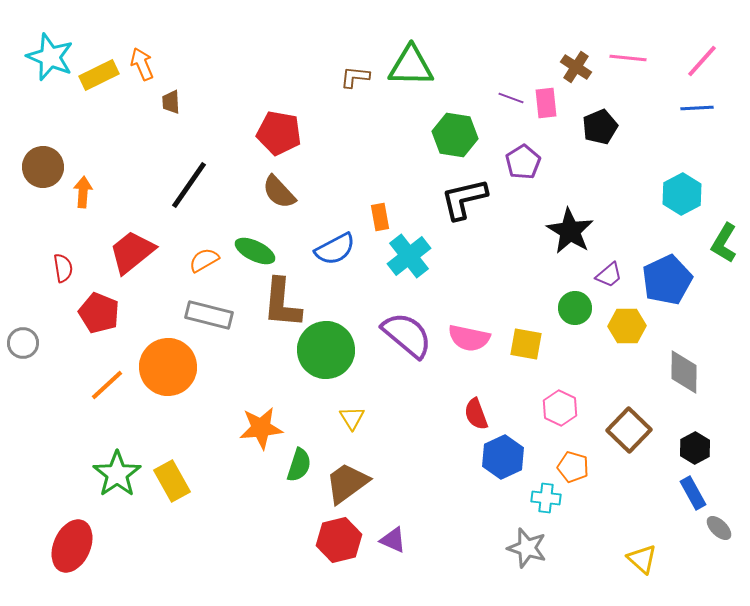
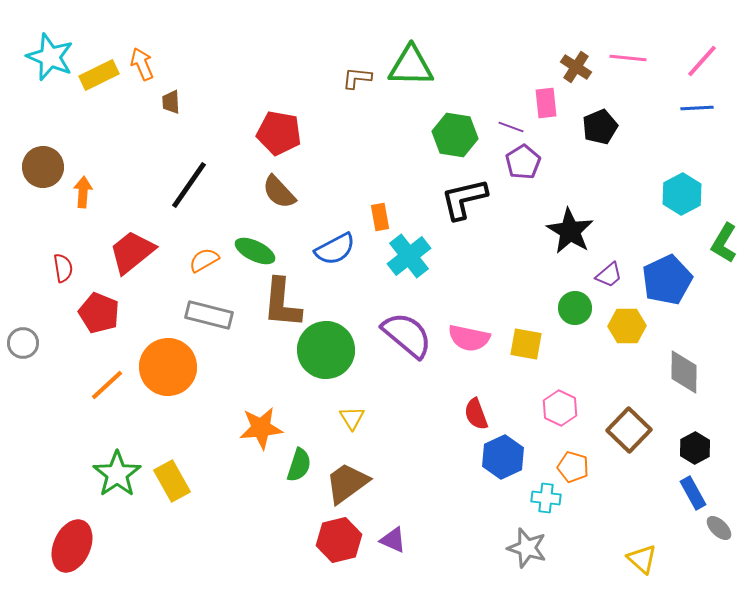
brown L-shape at (355, 77): moved 2 px right, 1 px down
purple line at (511, 98): moved 29 px down
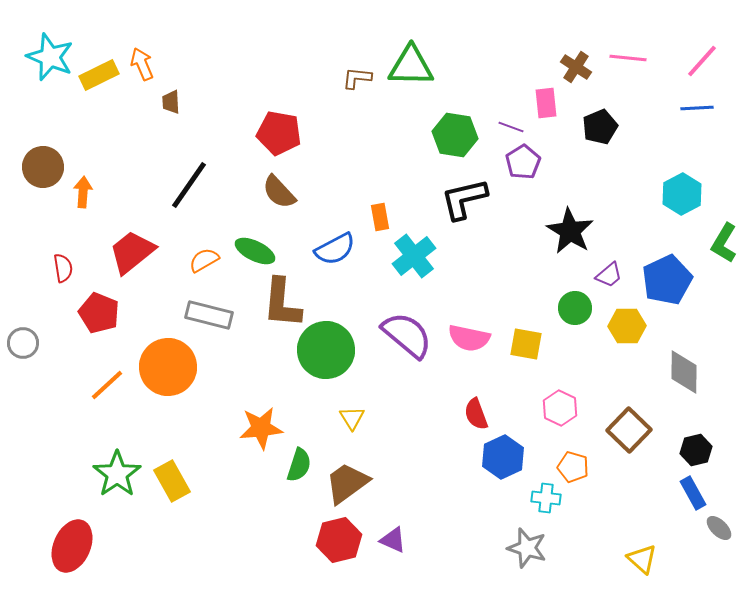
cyan cross at (409, 256): moved 5 px right
black hexagon at (695, 448): moved 1 px right, 2 px down; rotated 16 degrees clockwise
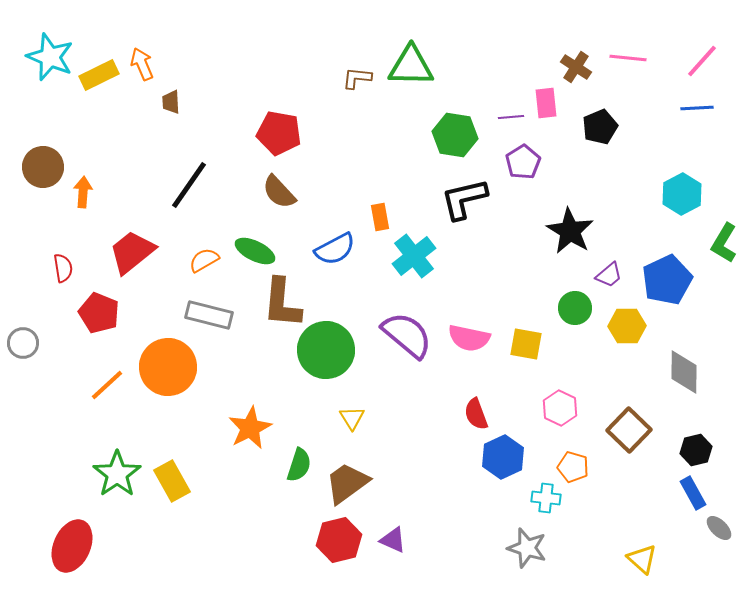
purple line at (511, 127): moved 10 px up; rotated 25 degrees counterclockwise
orange star at (261, 428): moved 11 px left; rotated 21 degrees counterclockwise
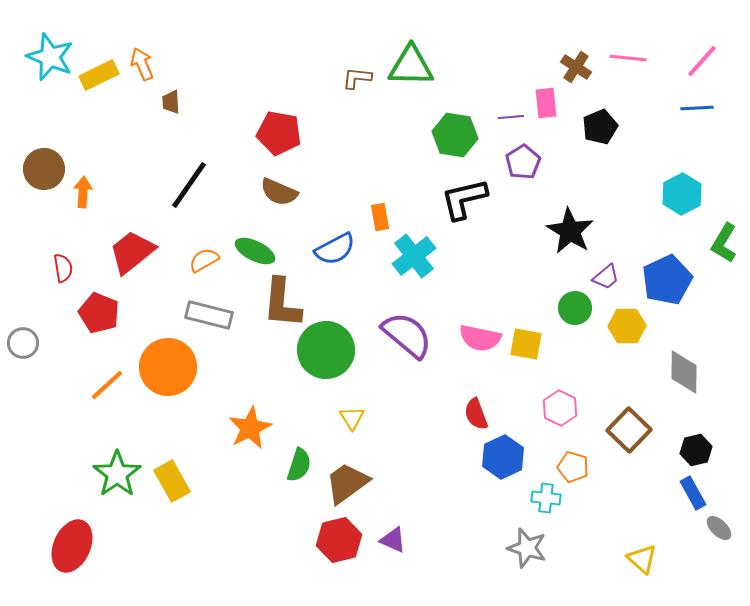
brown circle at (43, 167): moved 1 px right, 2 px down
brown semicircle at (279, 192): rotated 24 degrees counterclockwise
purple trapezoid at (609, 275): moved 3 px left, 2 px down
pink semicircle at (469, 338): moved 11 px right
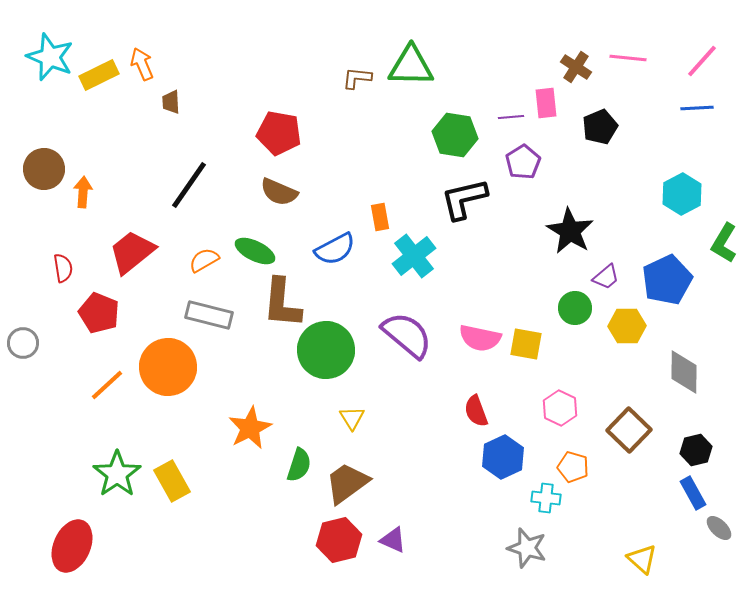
red semicircle at (476, 414): moved 3 px up
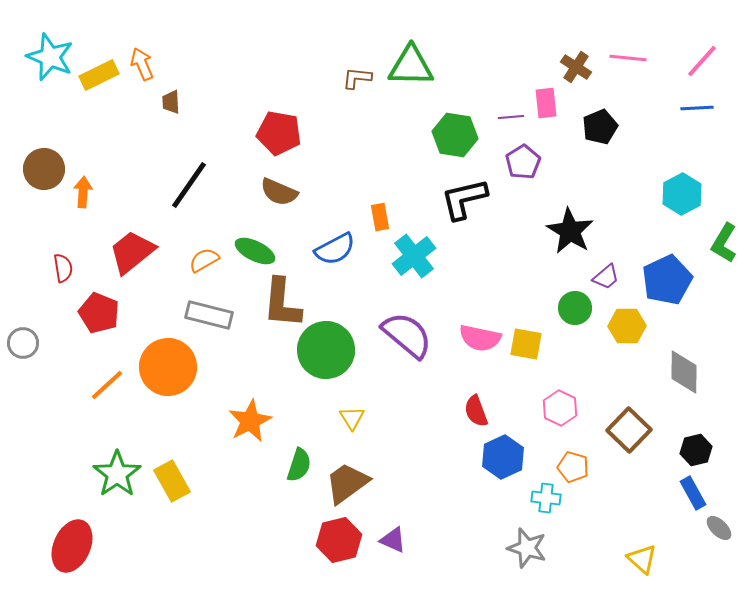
orange star at (250, 428): moved 7 px up
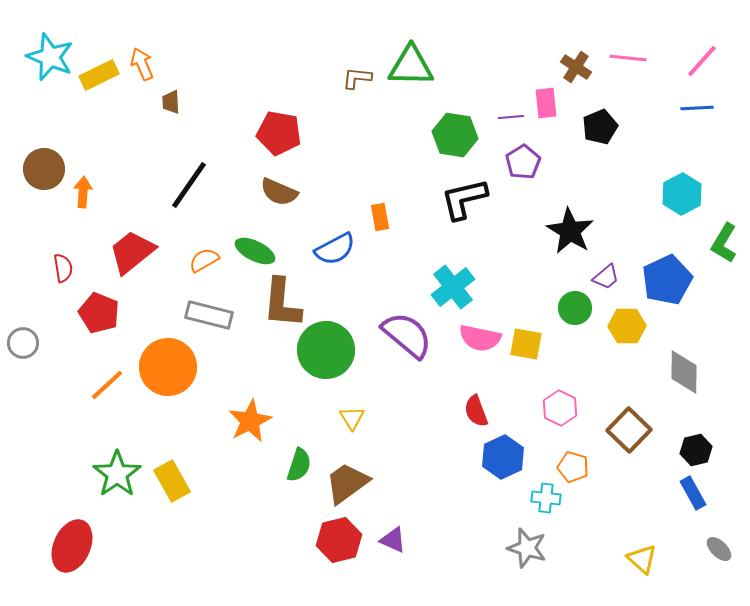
cyan cross at (414, 256): moved 39 px right, 31 px down
gray ellipse at (719, 528): moved 21 px down
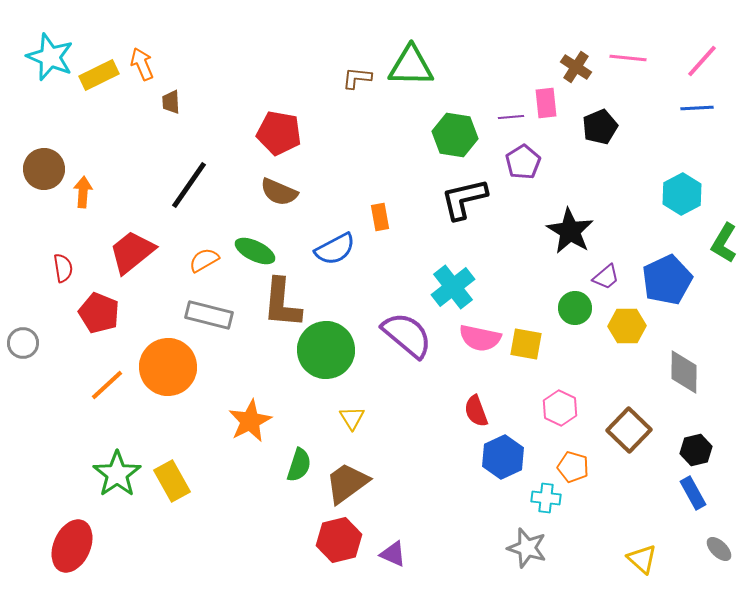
purple triangle at (393, 540): moved 14 px down
